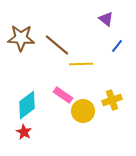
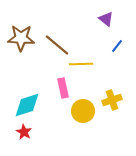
pink rectangle: moved 7 px up; rotated 42 degrees clockwise
cyan diamond: rotated 20 degrees clockwise
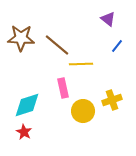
purple triangle: moved 2 px right
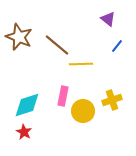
brown star: moved 2 px left, 1 px up; rotated 20 degrees clockwise
pink rectangle: moved 8 px down; rotated 24 degrees clockwise
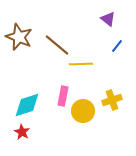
red star: moved 2 px left
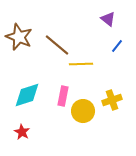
cyan diamond: moved 10 px up
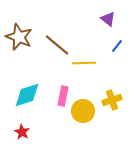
yellow line: moved 3 px right, 1 px up
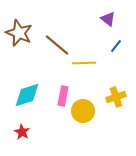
brown star: moved 4 px up
blue line: moved 1 px left
yellow cross: moved 4 px right, 3 px up
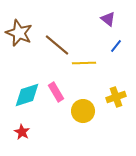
pink rectangle: moved 7 px left, 4 px up; rotated 42 degrees counterclockwise
